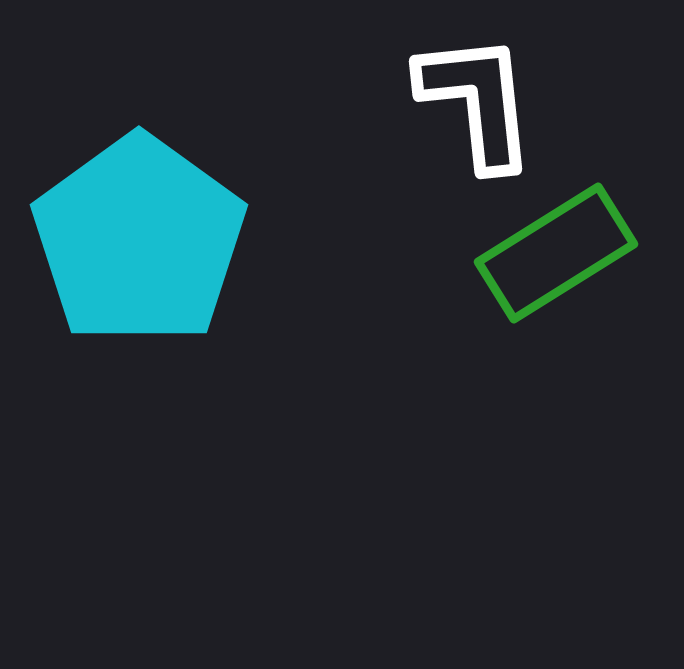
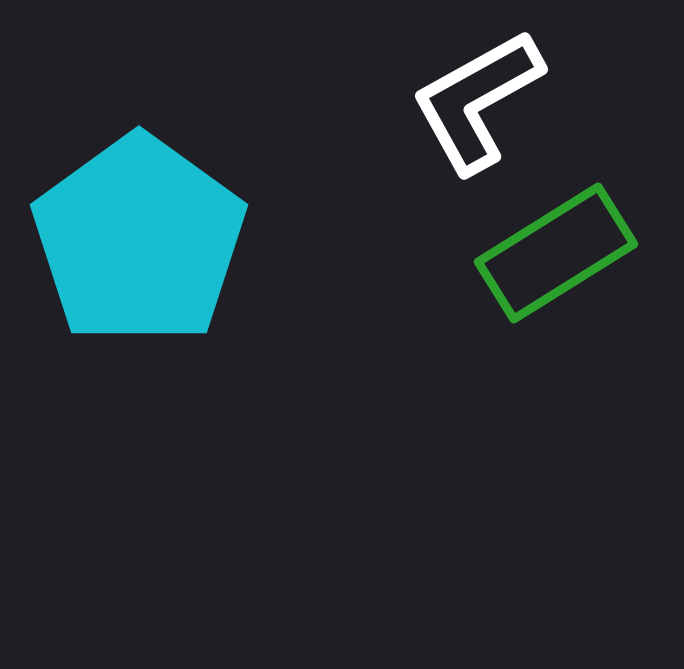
white L-shape: rotated 113 degrees counterclockwise
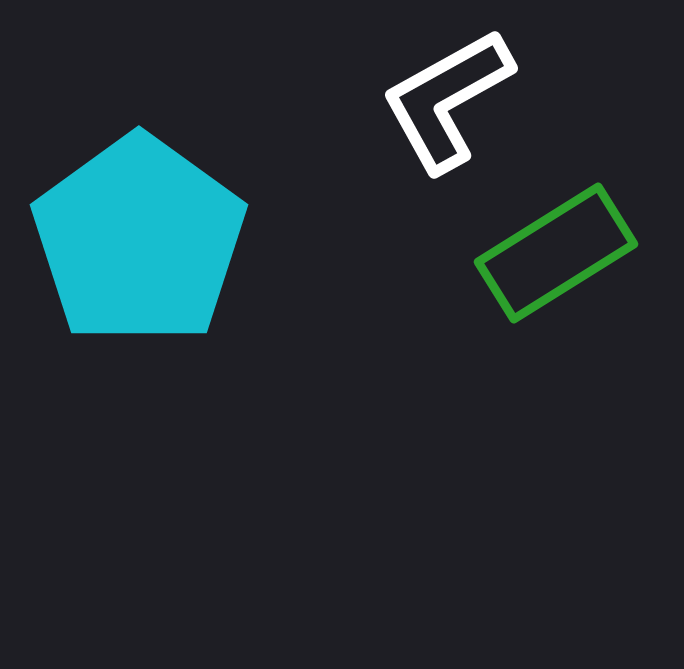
white L-shape: moved 30 px left, 1 px up
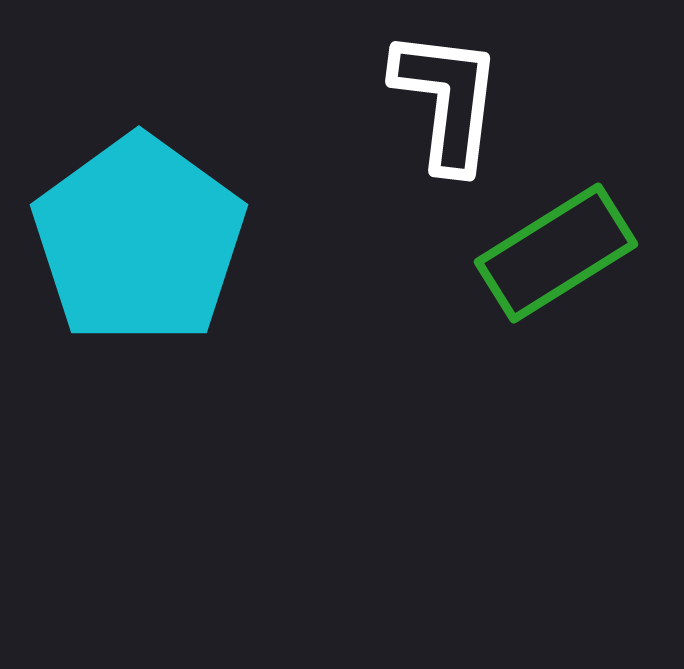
white L-shape: rotated 126 degrees clockwise
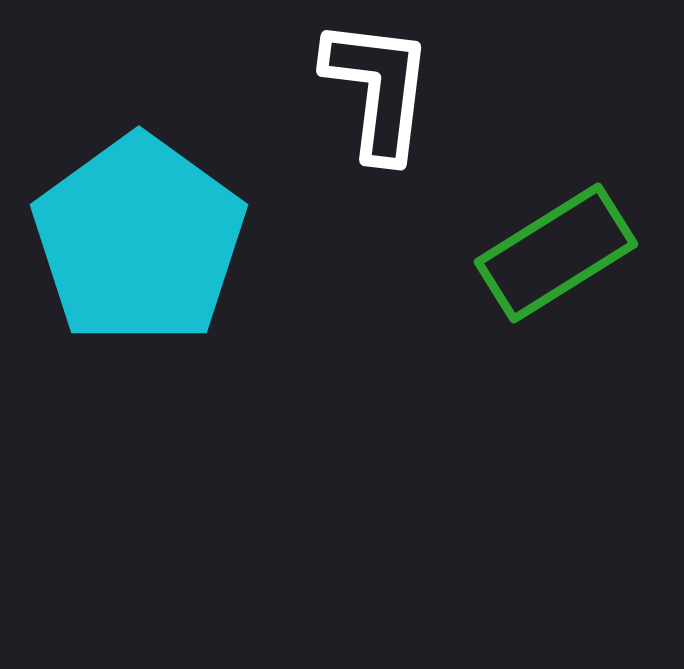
white L-shape: moved 69 px left, 11 px up
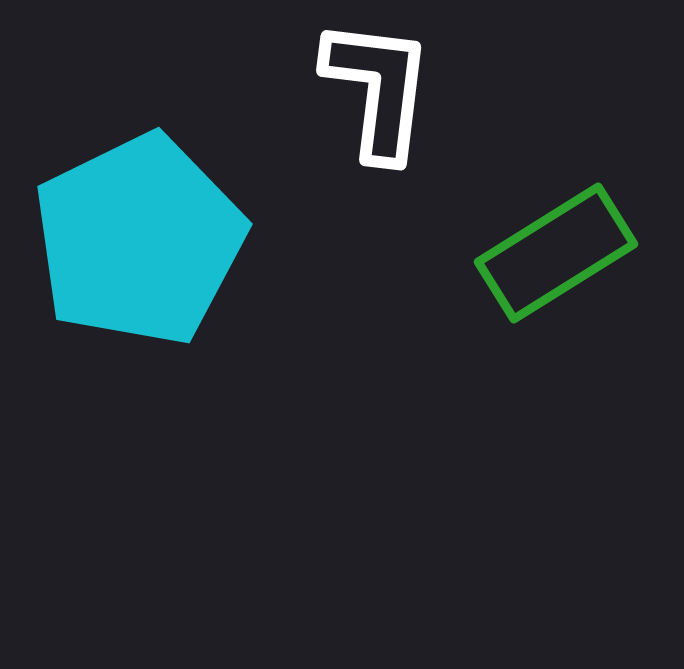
cyan pentagon: rotated 10 degrees clockwise
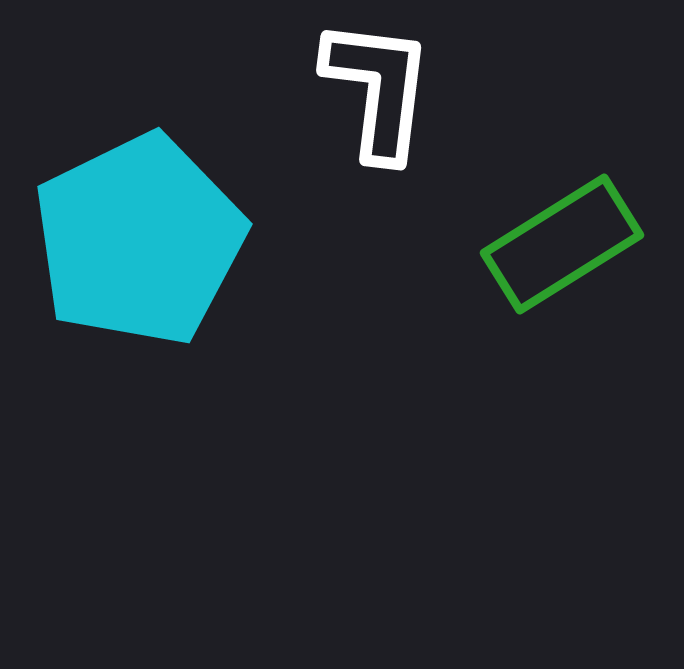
green rectangle: moved 6 px right, 9 px up
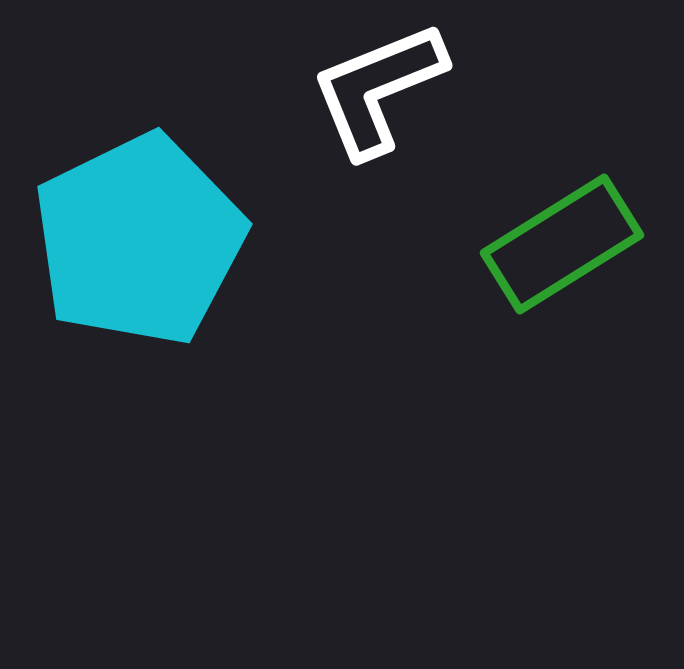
white L-shape: rotated 119 degrees counterclockwise
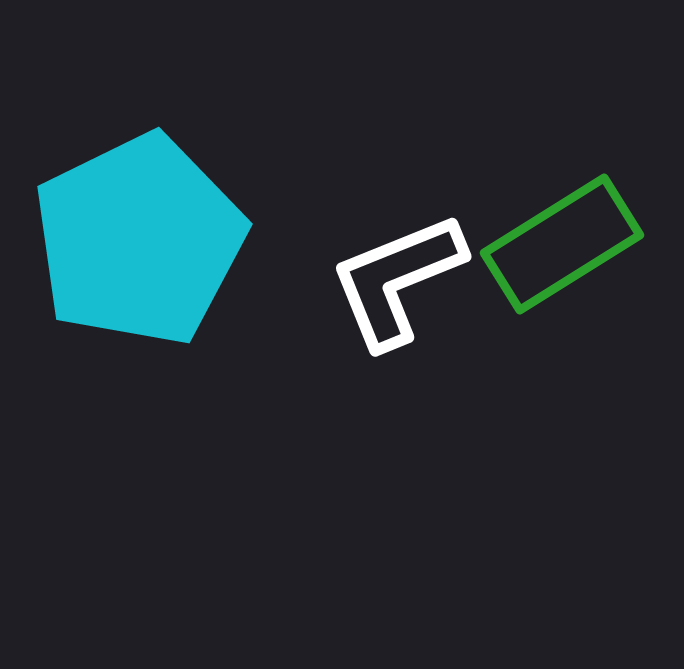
white L-shape: moved 19 px right, 191 px down
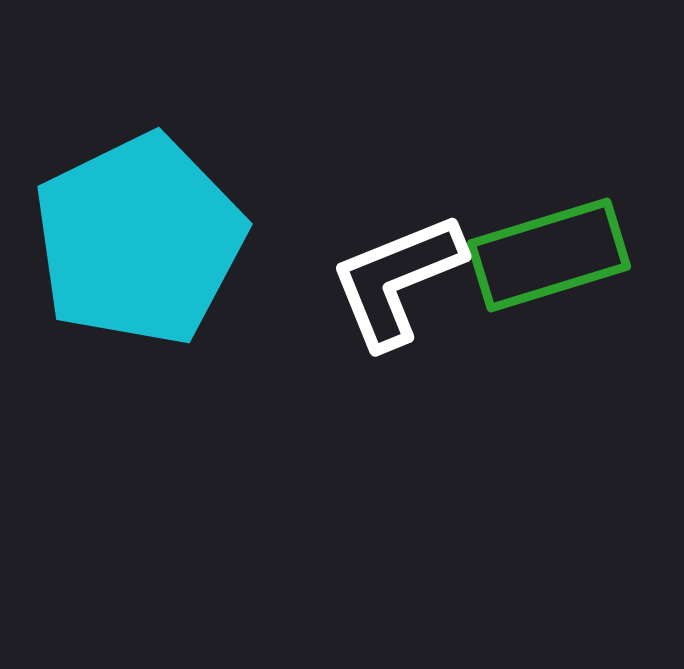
green rectangle: moved 13 px left, 11 px down; rotated 15 degrees clockwise
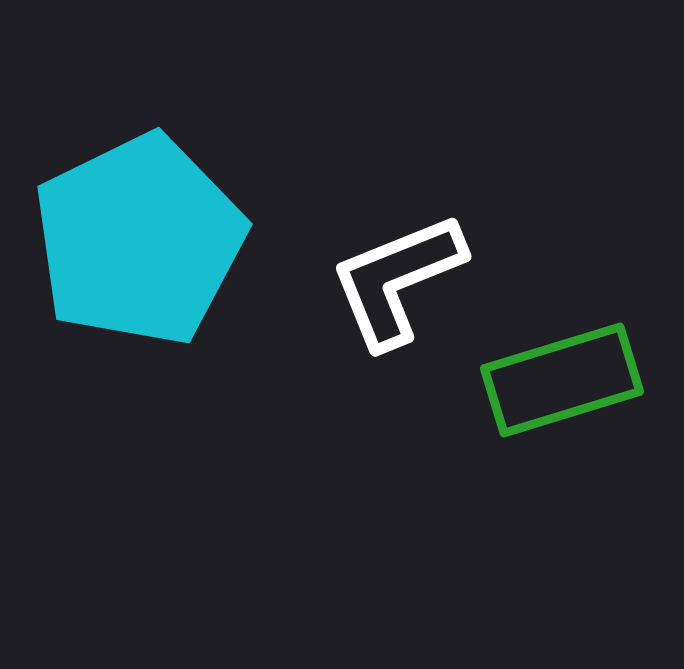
green rectangle: moved 13 px right, 125 px down
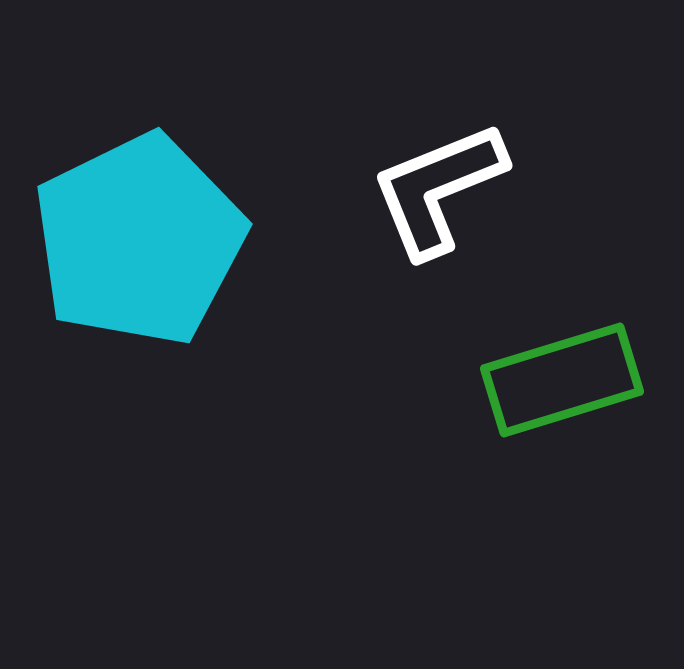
white L-shape: moved 41 px right, 91 px up
